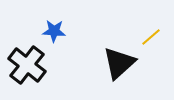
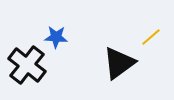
blue star: moved 2 px right, 6 px down
black triangle: rotated 6 degrees clockwise
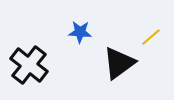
blue star: moved 24 px right, 5 px up
black cross: moved 2 px right
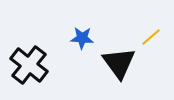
blue star: moved 2 px right, 6 px down
black triangle: rotated 30 degrees counterclockwise
